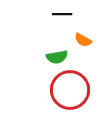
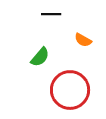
black line: moved 11 px left
green semicircle: moved 17 px left; rotated 40 degrees counterclockwise
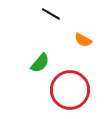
black line: rotated 30 degrees clockwise
green semicircle: moved 6 px down
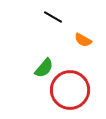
black line: moved 2 px right, 3 px down
green semicircle: moved 4 px right, 5 px down
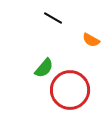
black line: moved 1 px down
orange semicircle: moved 8 px right
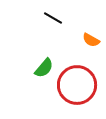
red circle: moved 7 px right, 5 px up
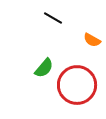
orange semicircle: moved 1 px right
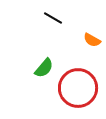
red circle: moved 1 px right, 3 px down
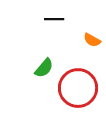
black line: moved 1 px right, 1 px down; rotated 30 degrees counterclockwise
